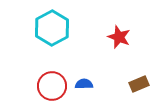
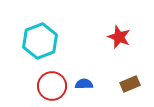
cyan hexagon: moved 12 px left, 13 px down; rotated 8 degrees clockwise
brown rectangle: moved 9 px left
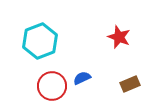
blue semicircle: moved 2 px left, 6 px up; rotated 24 degrees counterclockwise
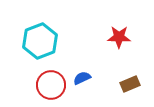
red star: rotated 20 degrees counterclockwise
red circle: moved 1 px left, 1 px up
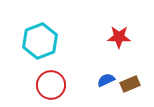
blue semicircle: moved 24 px right, 2 px down
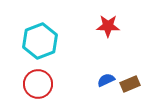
red star: moved 11 px left, 11 px up
red circle: moved 13 px left, 1 px up
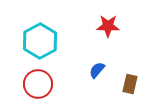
cyan hexagon: rotated 8 degrees counterclockwise
blue semicircle: moved 9 px left, 10 px up; rotated 24 degrees counterclockwise
brown rectangle: rotated 54 degrees counterclockwise
